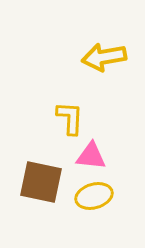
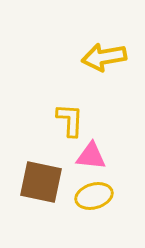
yellow L-shape: moved 2 px down
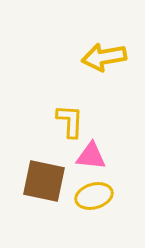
yellow L-shape: moved 1 px down
brown square: moved 3 px right, 1 px up
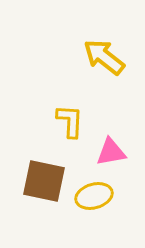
yellow arrow: rotated 48 degrees clockwise
pink triangle: moved 20 px right, 4 px up; rotated 16 degrees counterclockwise
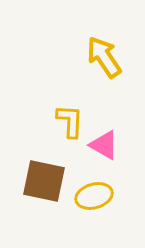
yellow arrow: rotated 18 degrees clockwise
pink triangle: moved 7 px left, 7 px up; rotated 40 degrees clockwise
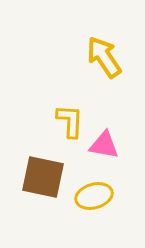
pink triangle: rotated 20 degrees counterclockwise
brown square: moved 1 px left, 4 px up
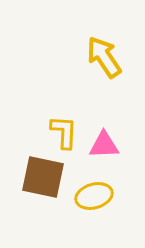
yellow L-shape: moved 6 px left, 11 px down
pink triangle: rotated 12 degrees counterclockwise
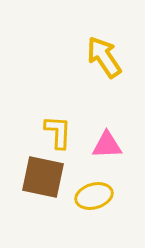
yellow L-shape: moved 6 px left
pink triangle: moved 3 px right
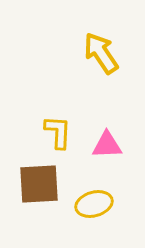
yellow arrow: moved 3 px left, 4 px up
brown square: moved 4 px left, 7 px down; rotated 15 degrees counterclockwise
yellow ellipse: moved 8 px down
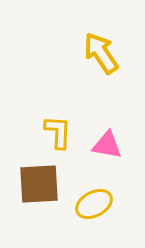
pink triangle: rotated 12 degrees clockwise
yellow ellipse: rotated 12 degrees counterclockwise
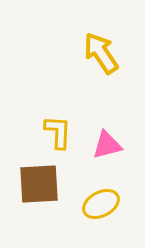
pink triangle: rotated 24 degrees counterclockwise
yellow ellipse: moved 7 px right
